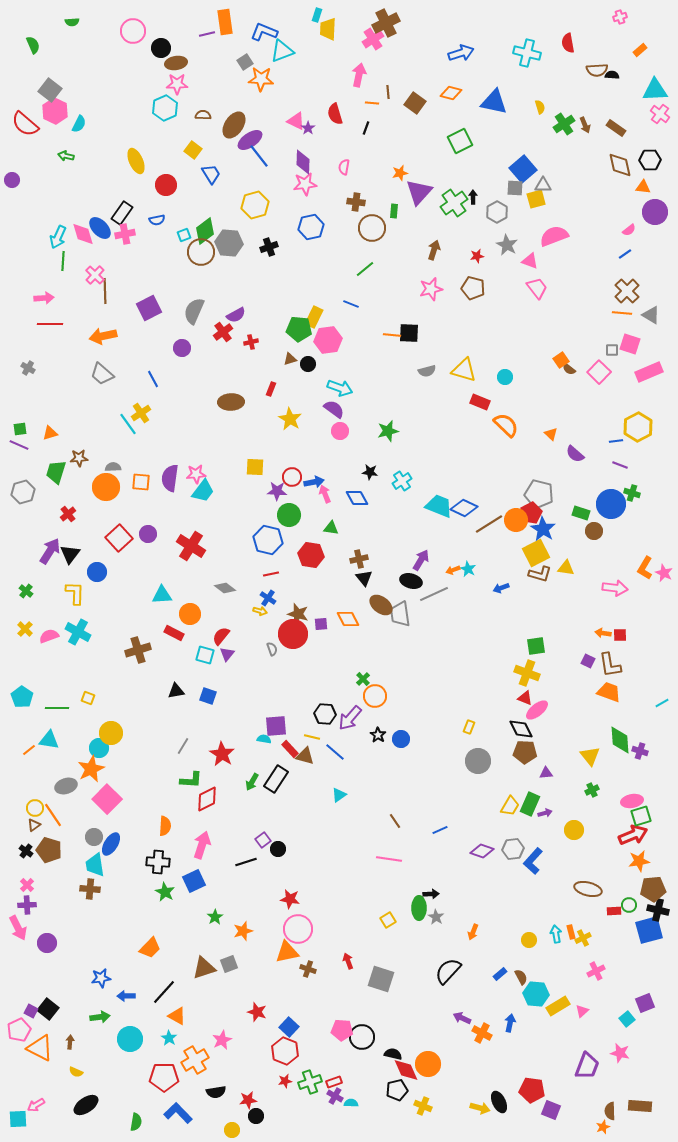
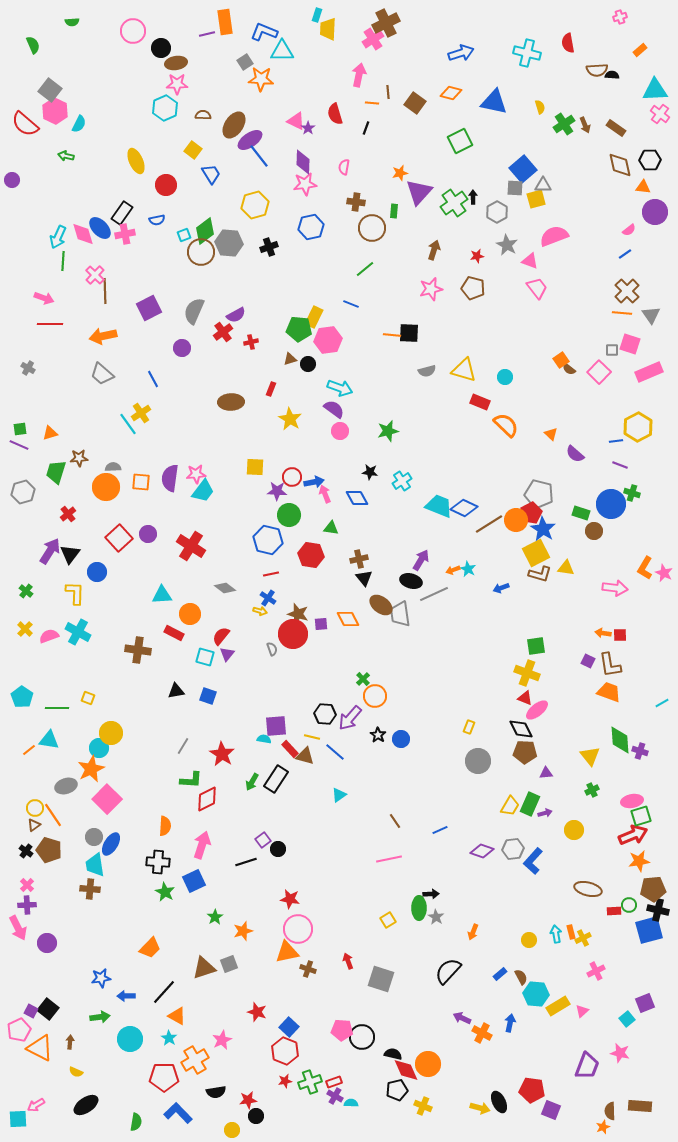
cyan triangle at (282, 51): rotated 20 degrees clockwise
pink arrow at (44, 298): rotated 24 degrees clockwise
gray triangle at (651, 315): rotated 24 degrees clockwise
brown cross at (138, 650): rotated 25 degrees clockwise
cyan square at (205, 655): moved 2 px down
pink line at (389, 859): rotated 20 degrees counterclockwise
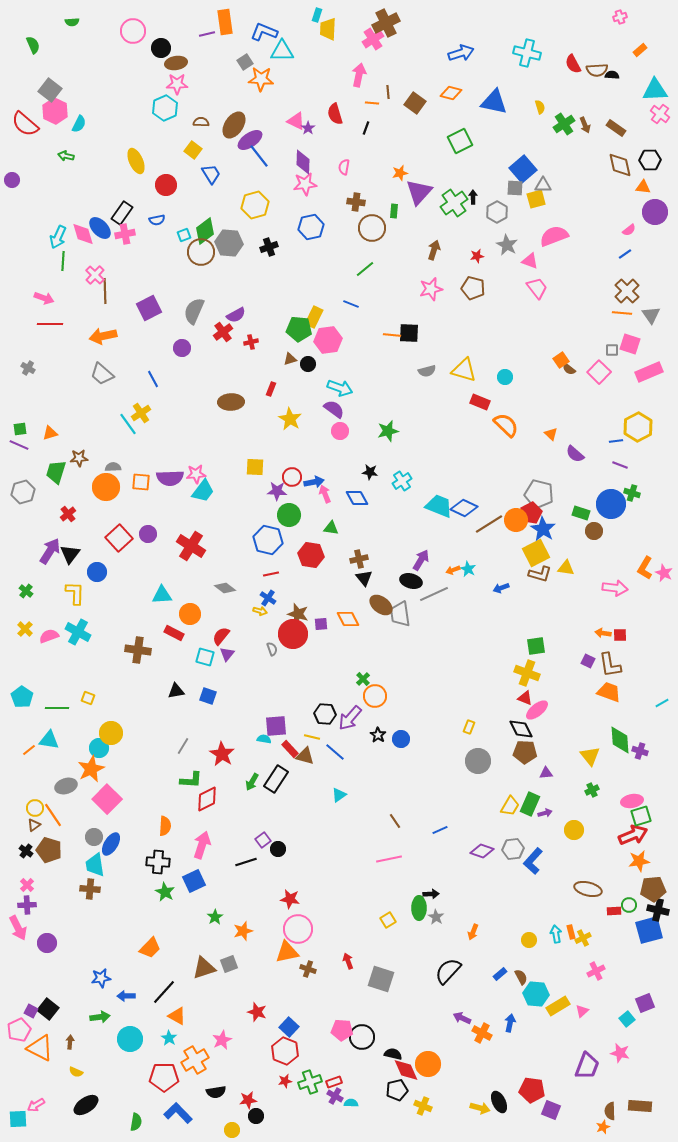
red semicircle at (568, 43): moved 5 px right, 21 px down; rotated 18 degrees counterclockwise
brown semicircle at (203, 115): moved 2 px left, 7 px down
purple semicircle at (170, 478): rotated 100 degrees counterclockwise
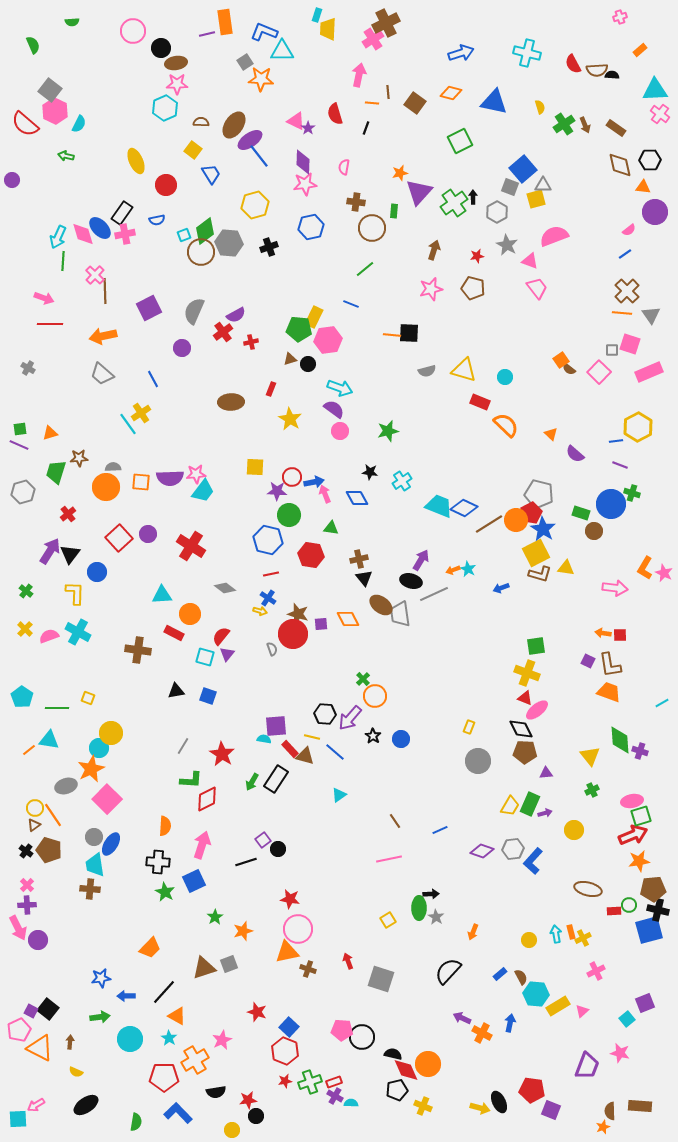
gray square at (515, 188): moved 5 px left, 1 px up; rotated 18 degrees clockwise
black star at (378, 735): moved 5 px left, 1 px down
purple circle at (47, 943): moved 9 px left, 3 px up
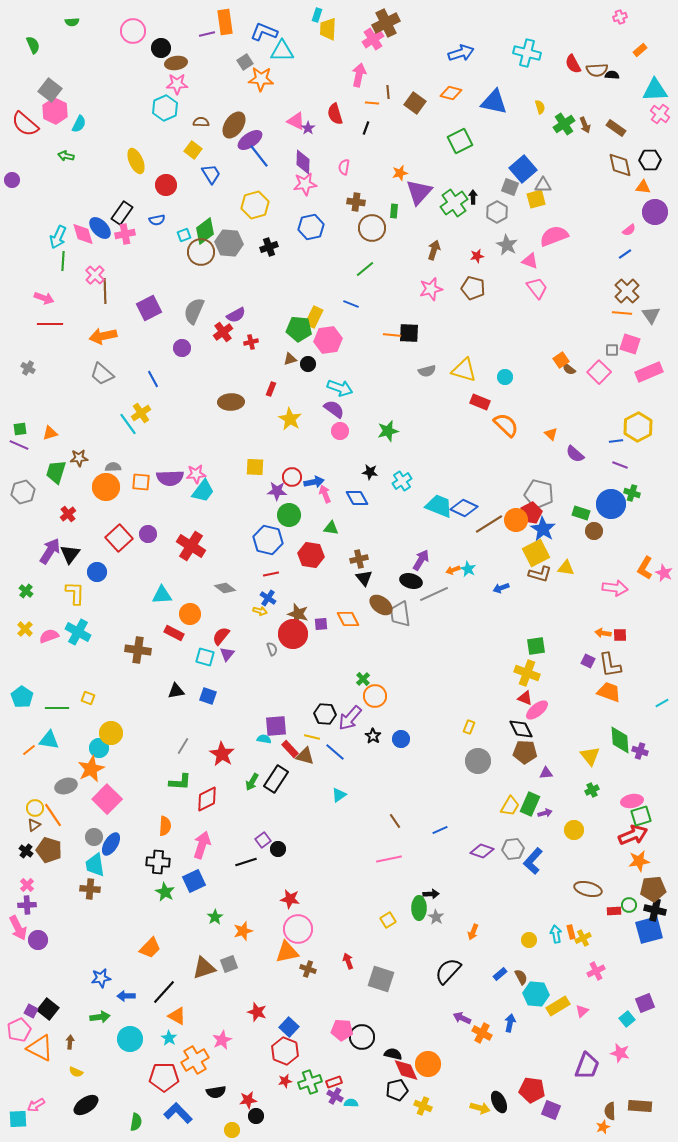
green L-shape at (191, 780): moved 11 px left, 2 px down
black cross at (658, 910): moved 3 px left
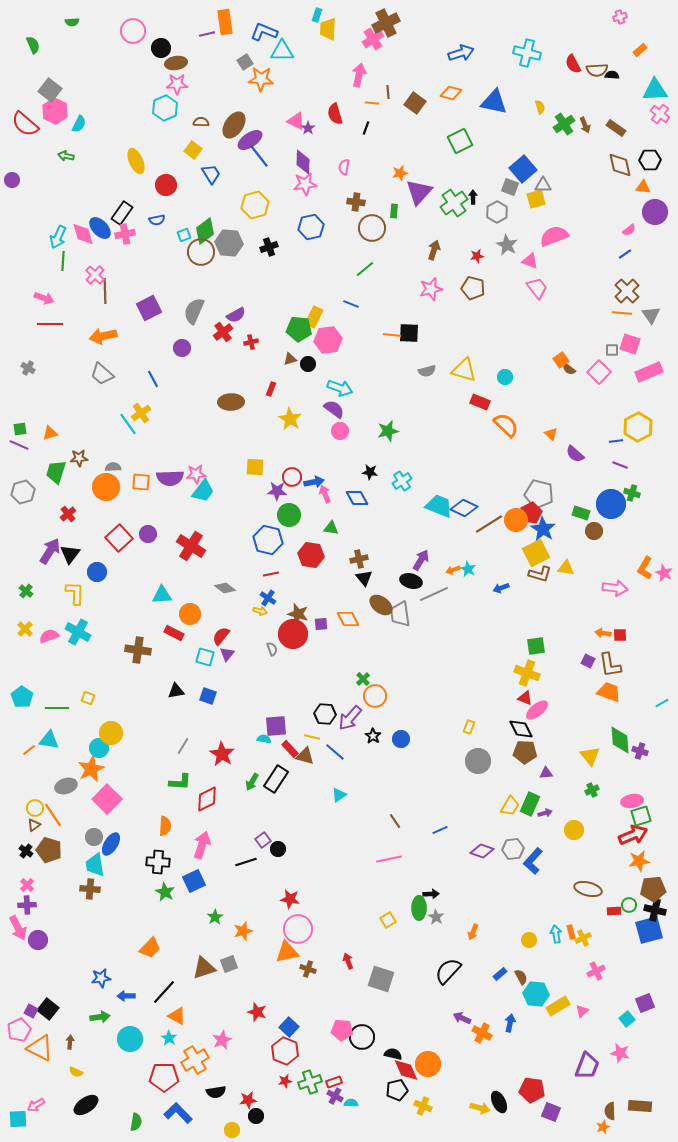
purple square at (551, 1110): moved 2 px down
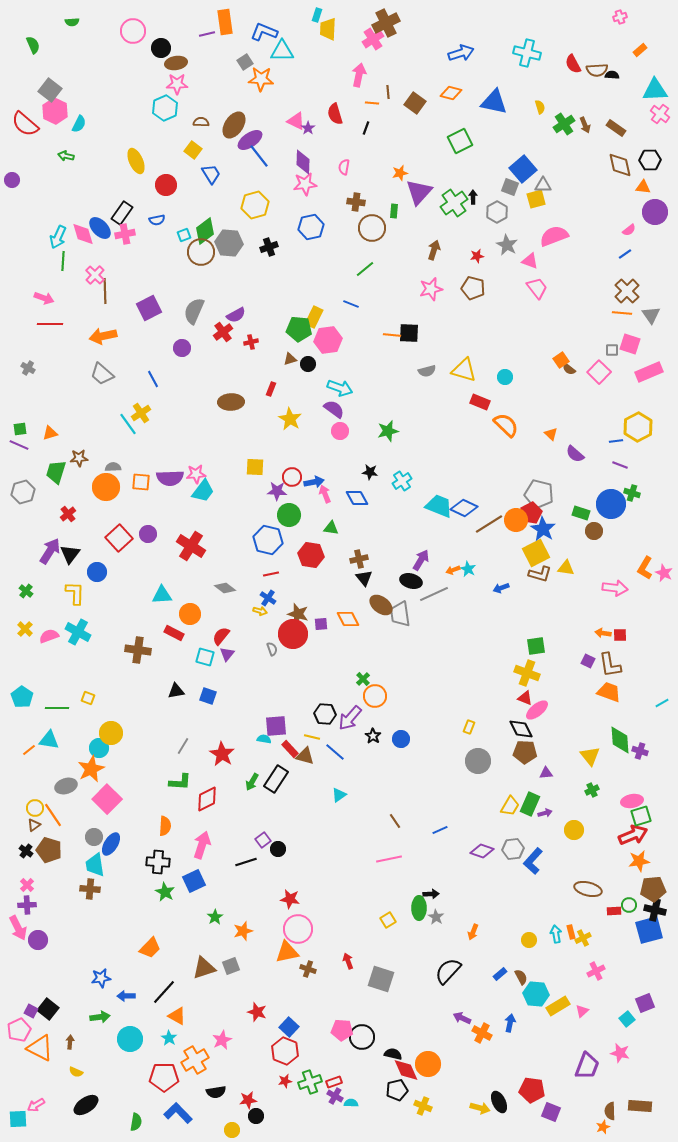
gray square at (229, 964): moved 2 px right, 2 px down
